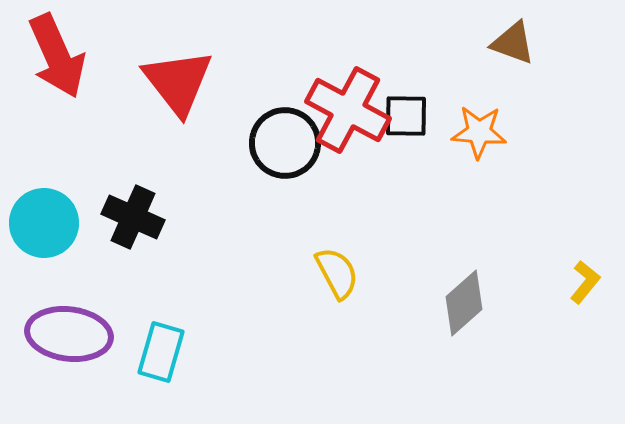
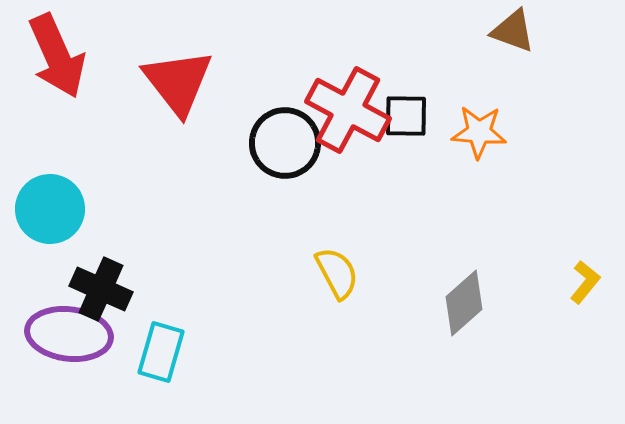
brown triangle: moved 12 px up
black cross: moved 32 px left, 72 px down
cyan circle: moved 6 px right, 14 px up
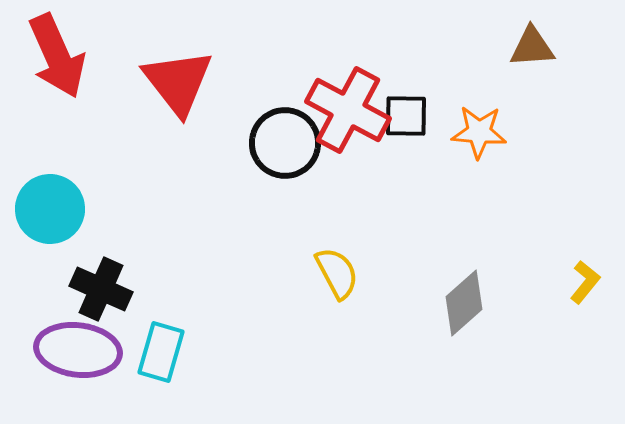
brown triangle: moved 19 px right, 16 px down; rotated 24 degrees counterclockwise
purple ellipse: moved 9 px right, 16 px down
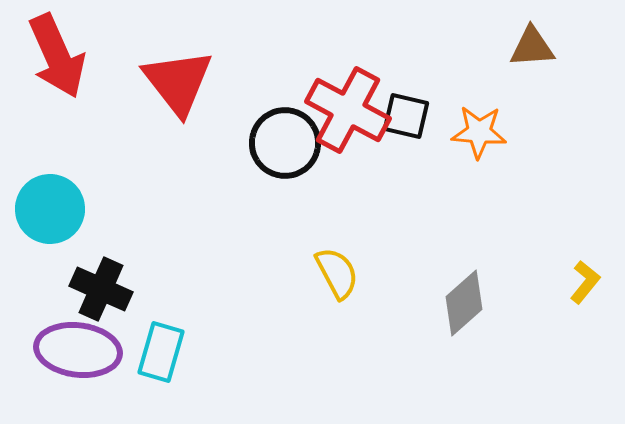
black square: rotated 12 degrees clockwise
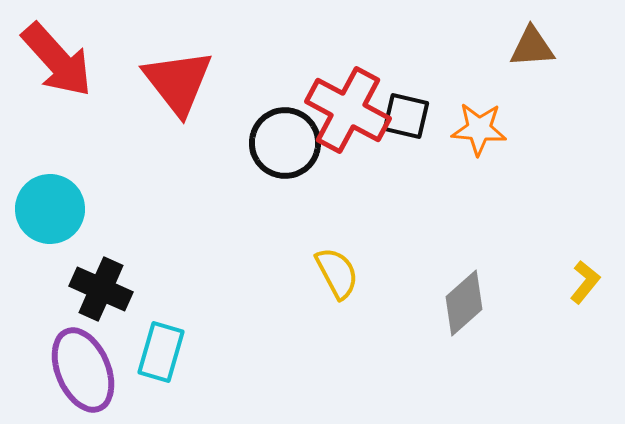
red arrow: moved 4 px down; rotated 18 degrees counterclockwise
orange star: moved 3 px up
purple ellipse: moved 5 px right, 20 px down; rotated 60 degrees clockwise
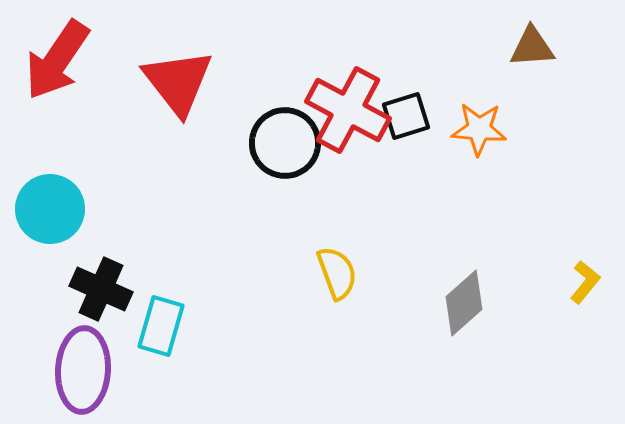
red arrow: rotated 76 degrees clockwise
black square: rotated 30 degrees counterclockwise
yellow semicircle: rotated 8 degrees clockwise
cyan rectangle: moved 26 px up
purple ellipse: rotated 26 degrees clockwise
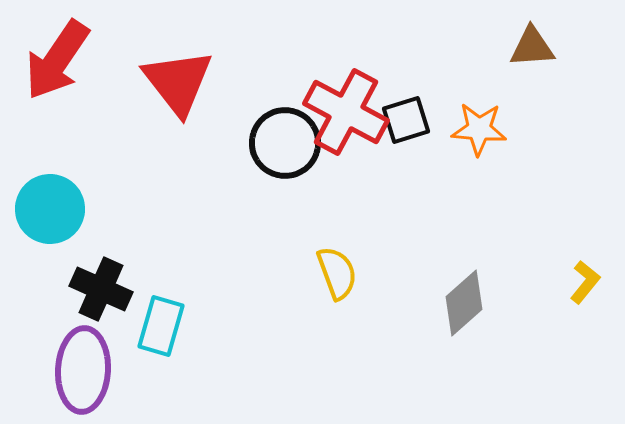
red cross: moved 2 px left, 2 px down
black square: moved 4 px down
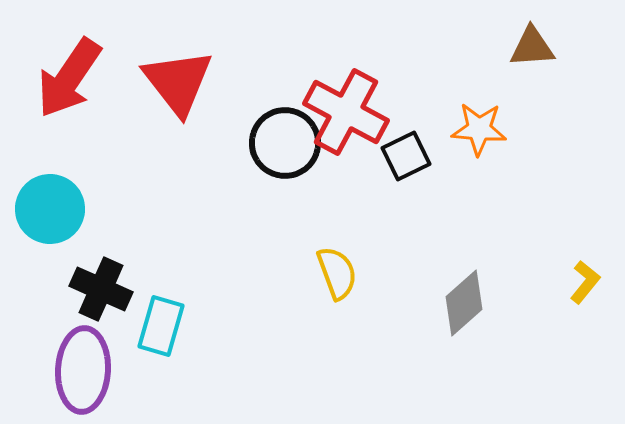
red arrow: moved 12 px right, 18 px down
black square: moved 36 px down; rotated 9 degrees counterclockwise
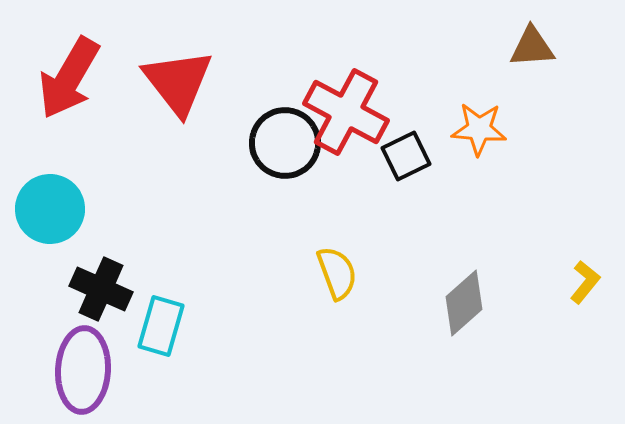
red arrow: rotated 4 degrees counterclockwise
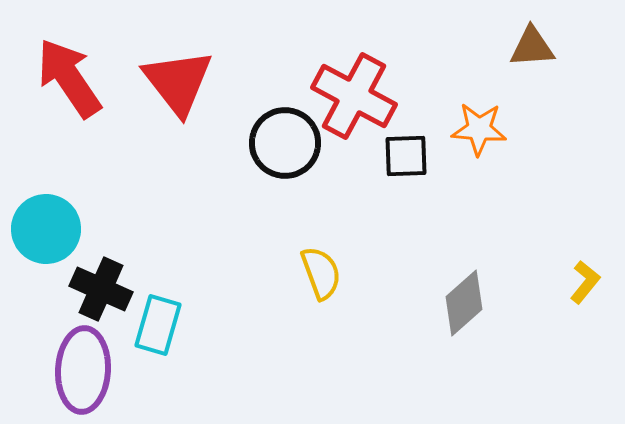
red arrow: rotated 116 degrees clockwise
red cross: moved 8 px right, 16 px up
black square: rotated 24 degrees clockwise
cyan circle: moved 4 px left, 20 px down
yellow semicircle: moved 16 px left
cyan rectangle: moved 3 px left, 1 px up
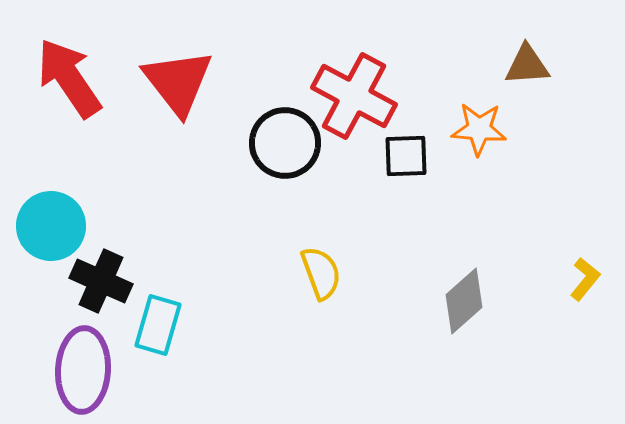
brown triangle: moved 5 px left, 18 px down
cyan circle: moved 5 px right, 3 px up
yellow L-shape: moved 3 px up
black cross: moved 8 px up
gray diamond: moved 2 px up
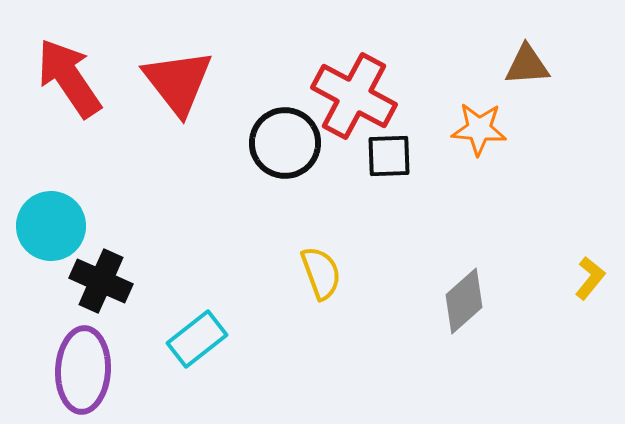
black square: moved 17 px left
yellow L-shape: moved 5 px right, 1 px up
cyan rectangle: moved 39 px right, 14 px down; rotated 36 degrees clockwise
